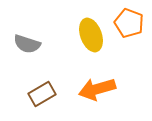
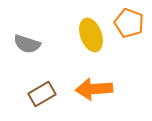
orange arrow: moved 3 px left; rotated 12 degrees clockwise
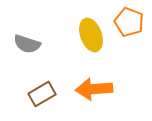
orange pentagon: moved 1 px up
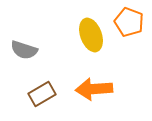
gray semicircle: moved 3 px left, 6 px down
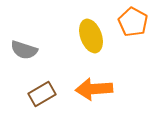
orange pentagon: moved 4 px right; rotated 8 degrees clockwise
yellow ellipse: moved 1 px down
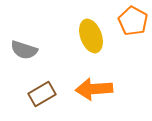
orange pentagon: moved 1 px up
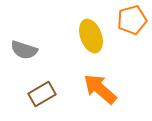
orange pentagon: moved 1 px left, 1 px up; rotated 28 degrees clockwise
orange arrow: moved 6 px right; rotated 45 degrees clockwise
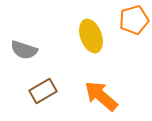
orange pentagon: moved 2 px right
orange arrow: moved 1 px right, 7 px down
brown rectangle: moved 1 px right, 3 px up
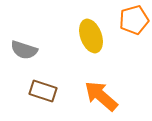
brown rectangle: rotated 48 degrees clockwise
